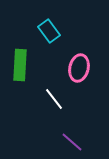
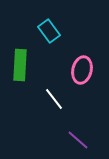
pink ellipse: moved 3 px right, 2 px down
purple line: moved 6 px right, 2 px up
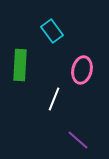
cyan rectangle: moved 3 px right
white line: rotated 60 degrees clockwise
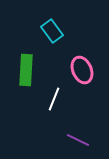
green rectangle: moved 6 px right, 5 px down
pink ellipse: rotated 36 degrees counterclockwise
purple line: rotated 15 degrees counterclockwise
